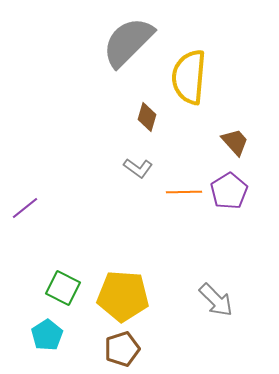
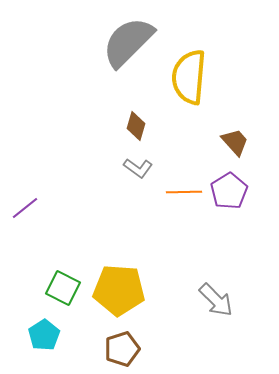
brown diamond: moved 11 px left, 9 px down
yellow pentagon: moved 4 px left, 6 px up
cyan pentagon: moved 3 px left
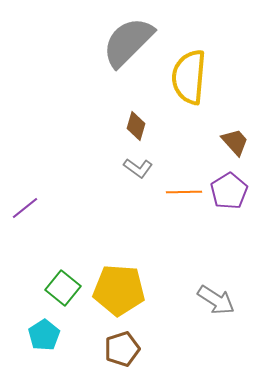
green square: rotated 12 degrees clockwise
gray arrow: rotated 12 degrees counterclockwise
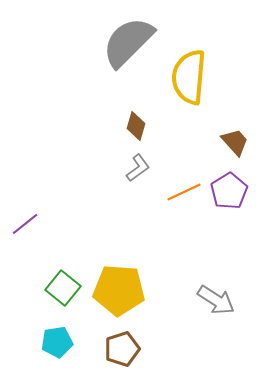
gray L-shape: rotated 72 degrees counterclockwise
orange line: rotated 24 degrees counterclockwise
purple line: moved 16 px down
cyan pentagon: moved 13 px right, 7 px down; rotated 24 degrees clockwise
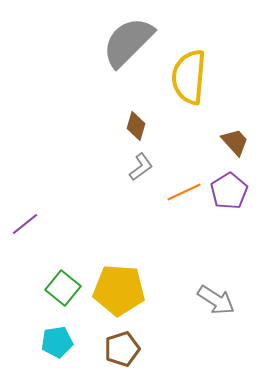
gray L-shape: moved 3 px right, 1 px up
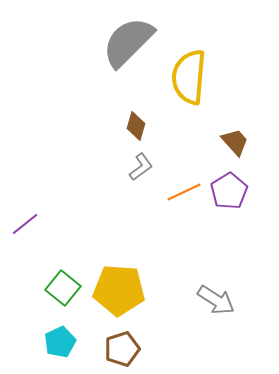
cyan pentagon: moved 3 px right; rotated 16 degrees counterclockwise
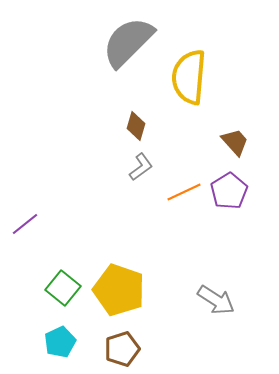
yellow pentagon: rotated 15 degrees clockwise
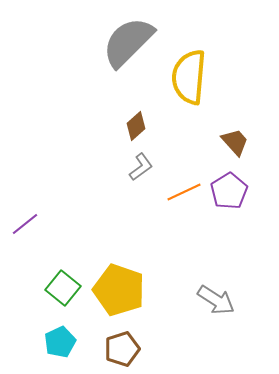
brown diamond: rotated 32 degrees clockwise
